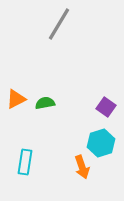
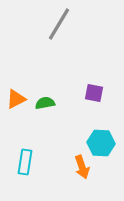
purple square: moved 12 px left, 14 px up; rotated 24 degrees counterclockwise
cyan hexagon: rotated 20 degrees clockwise
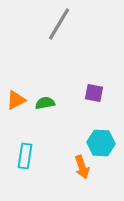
orange triangle: moved 1 px down
cyan rectangle: moved 6 px up
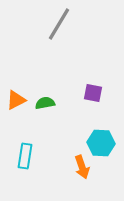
purple square: moved 1 px left
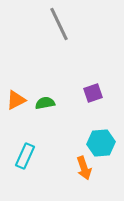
gray line: rotated 56 degrees counterclockwise
purple square: rotated 30 degrees counterclockwise
cyan hexagon: rotated 8 degrees counterclockwise
cyan rectangle: rotated 15 degrees clockwise
orange arrow: moved 2 px right, 1 px down
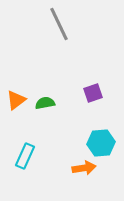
orange triangle: rotated 10 degrees counterclockwise
orange arrow: rotated 80 degrees counterclockwise
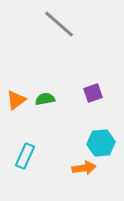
gray line: rotated 24 degrees counterclockwise
green semicircle: moved 4 px up
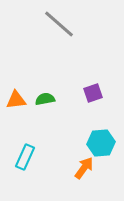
orange triangle: rotated 30 degrees clockwise
cyan rectangle: moved 1 px down
orange arrow: rotated 45 degrees counterclockwise
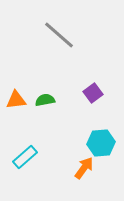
gray line: moved 11 px down
purple square: rotated 18 degrees counterclockwise
green semicircle: moved 1 px down
cyan rectangle: rotated 25 degrees clockwise
